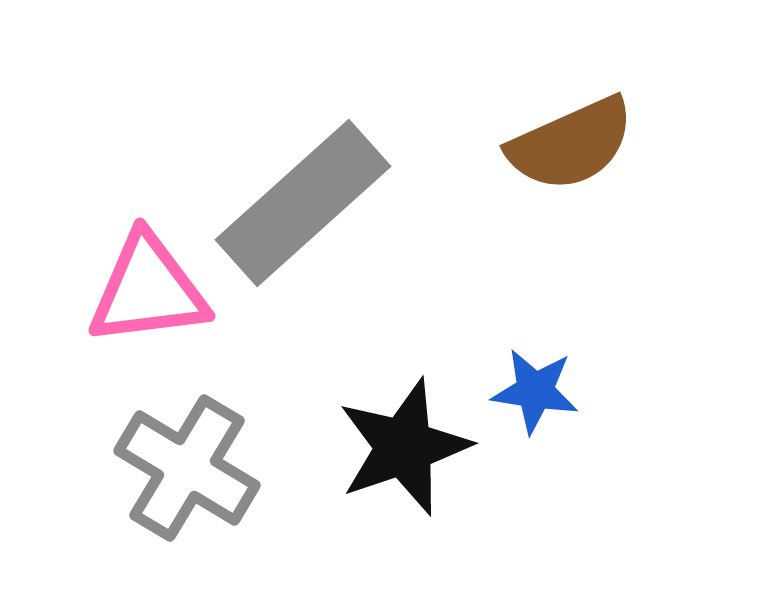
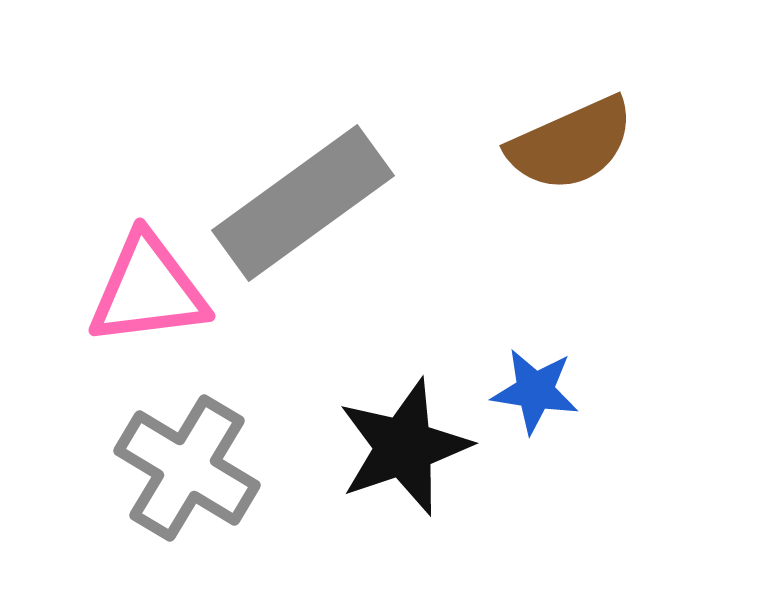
gray rectangle: rotated 6 degrees clockwise
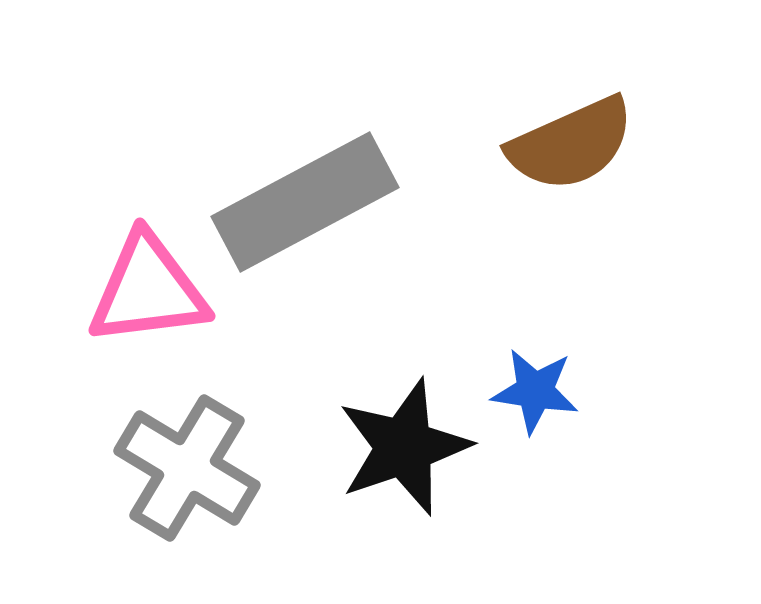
gray rectangle: moved 2 px right, 1 px up; rotated 8 degrees clockwise
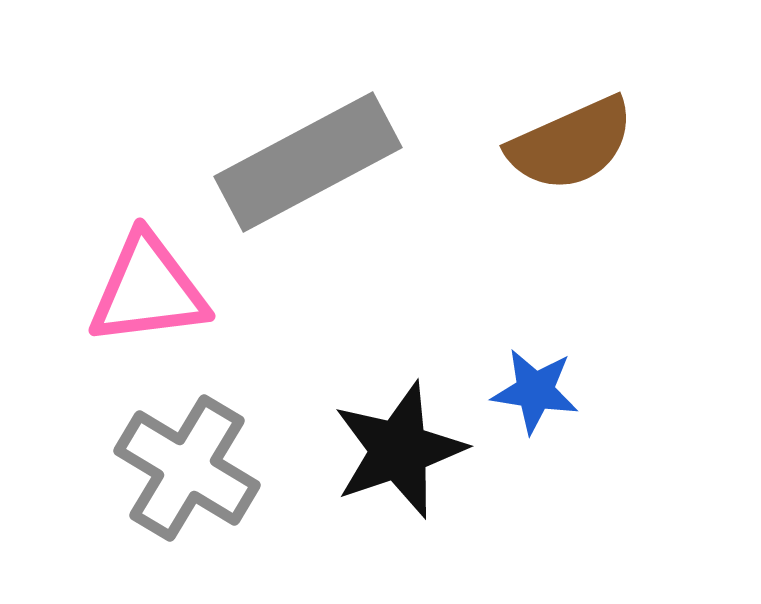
gray rectangle: moved 3 px right, 40 px up
black star: moved 5 px left, 3 px down
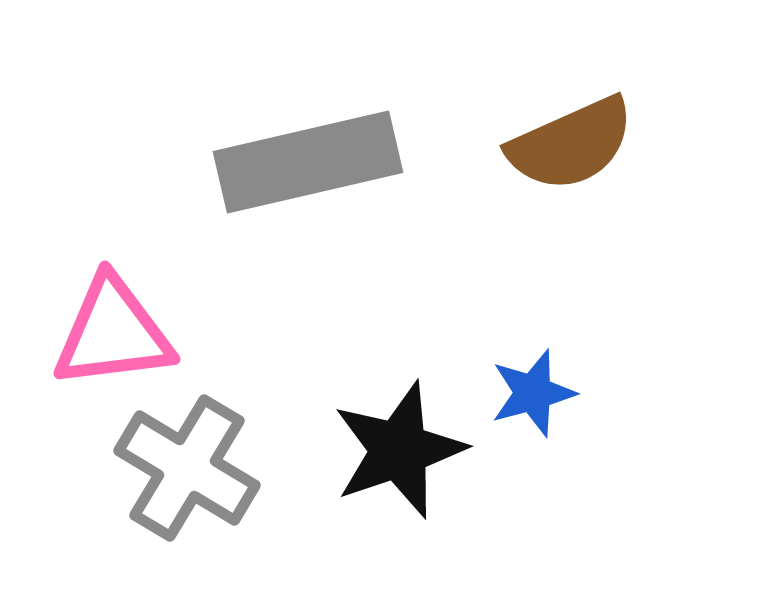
gray rectangle: rotated 15 degrees clockwise
pink triangle: moved 35 px left, 43 px down
blue star: moved 2 px left, 2 px down; rotated 24 degrees counterclockwise
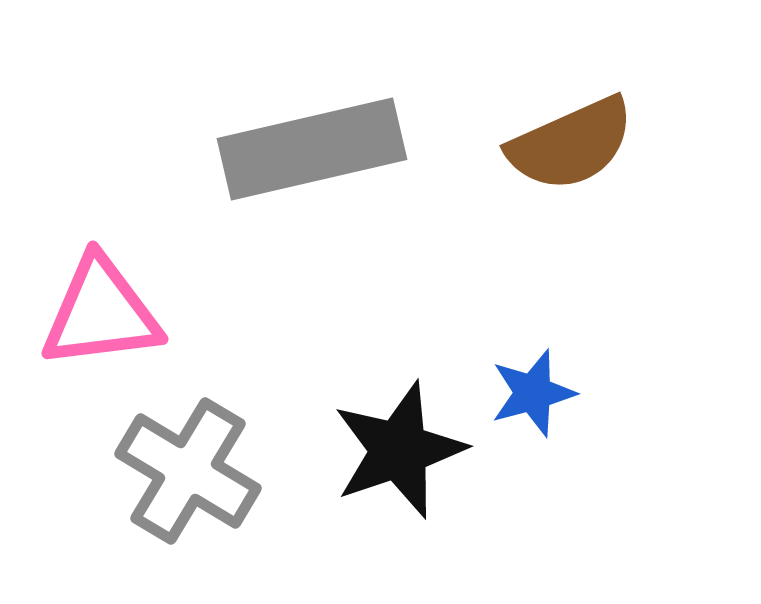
gray rectangle: moved 4 px right, 13 px up
pink triangle: moved 12 px left, 20 px up
gray cross: moved 1 px right, 3 px down
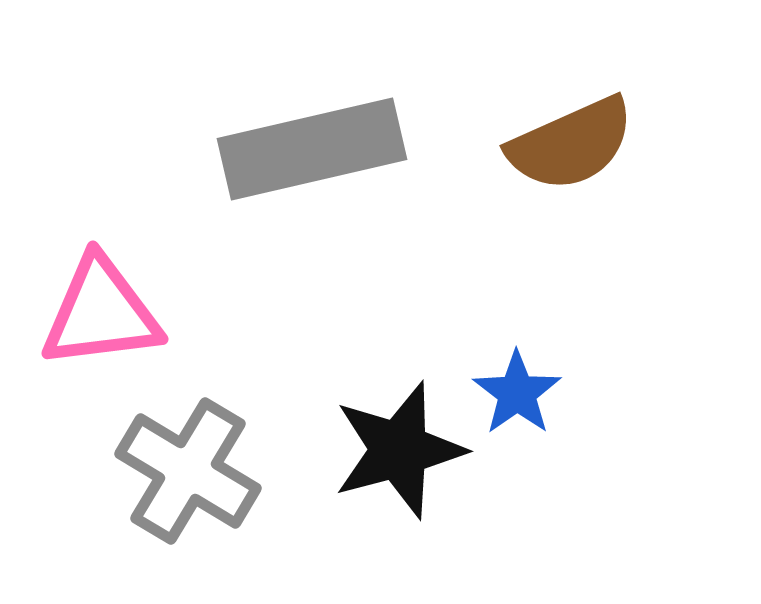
blue star: moved 16 px left; rotated 20 degrees counterclockwise
black star: rotated 4 degrees clockwise
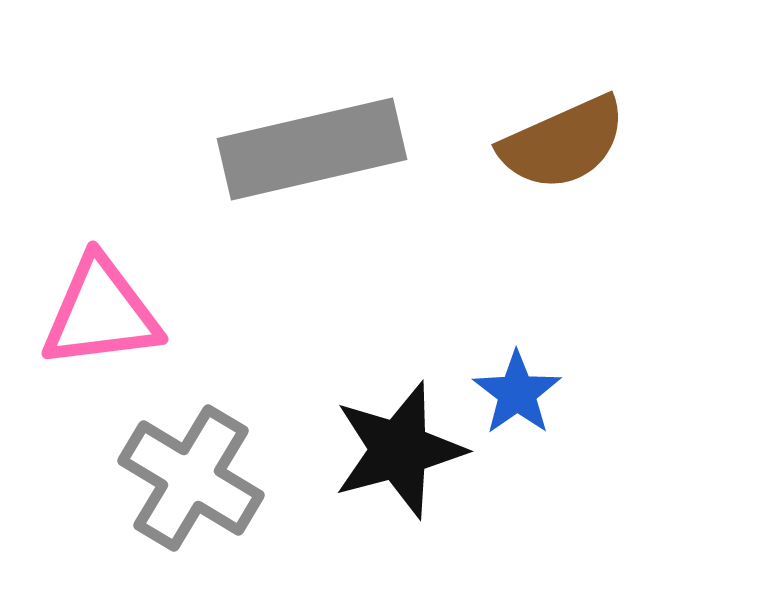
brown semicircle: moved 8 px left, 1 px up
gray cross: moved 3 px right, 7 px down
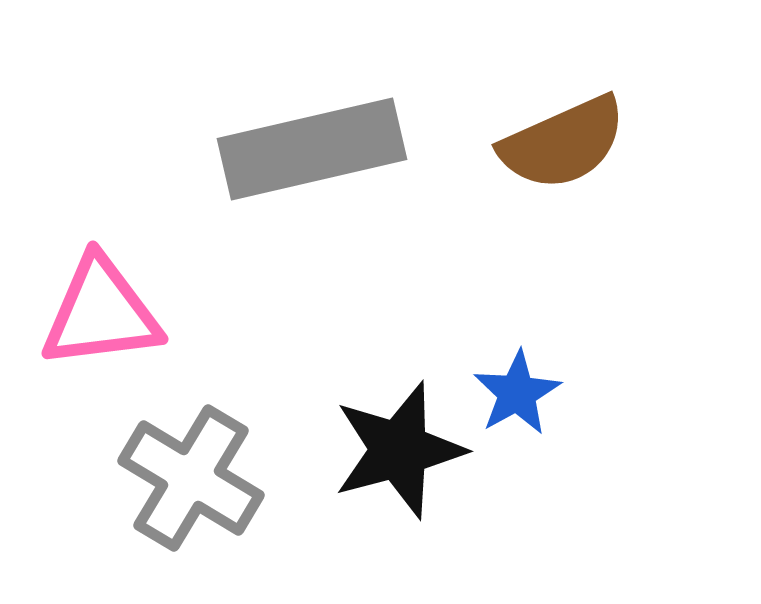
blue star: rotated 6 degrees clockwise
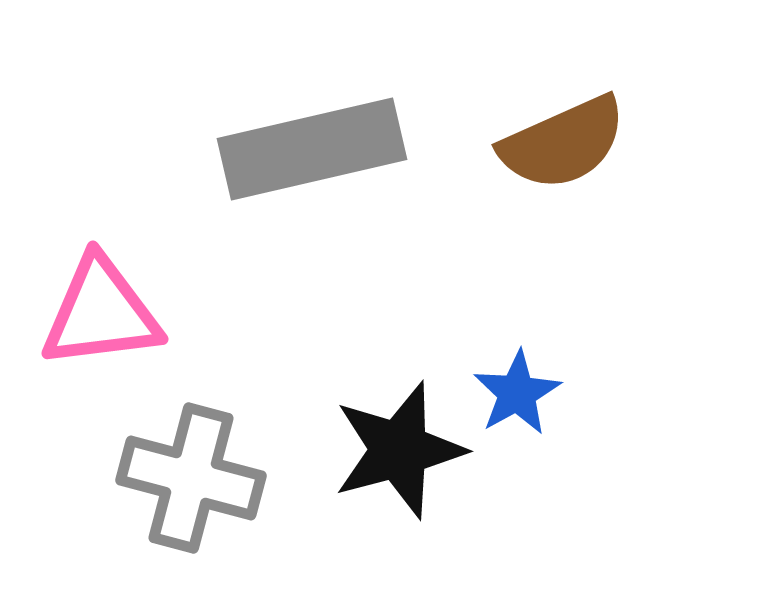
gray cross: rotated 16 degrees counterclockwise
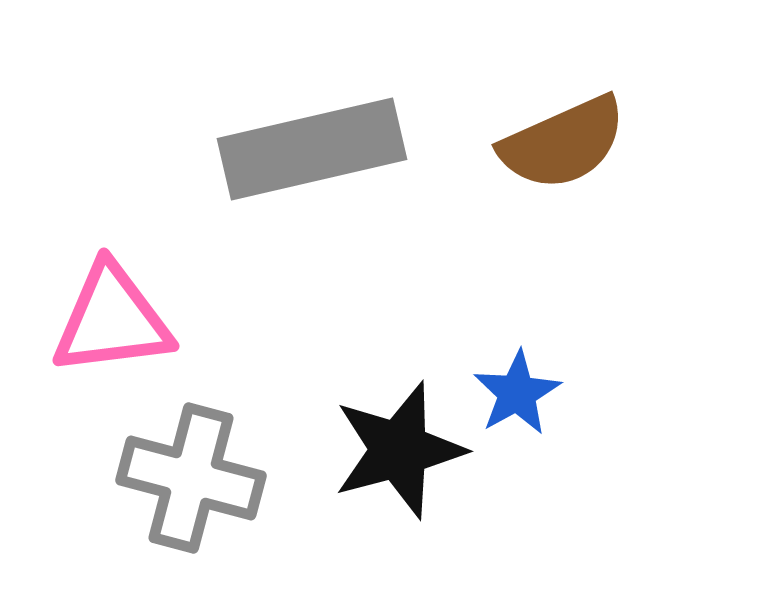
pink triangle: moved 11 px right, 7 px down
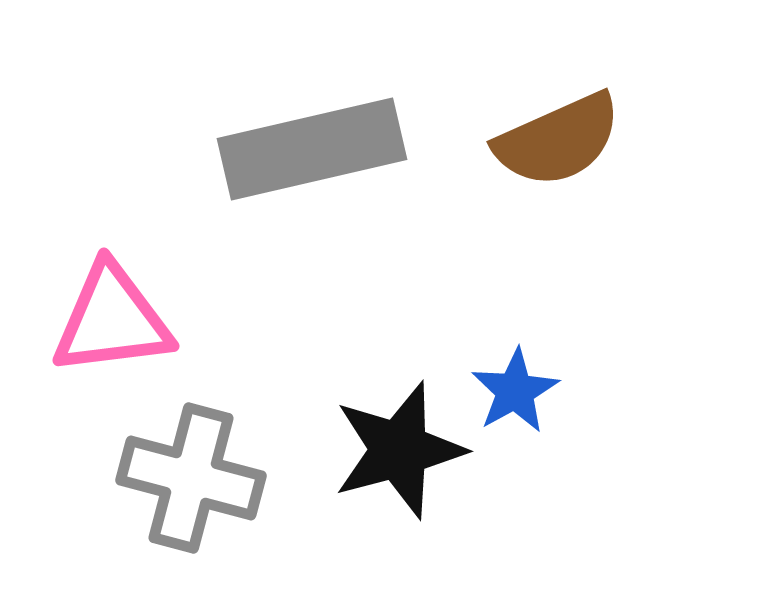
brown semicircle: moved 5 px left, 3 px up
blue star: moved 2 px left, 2 px up
